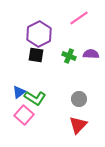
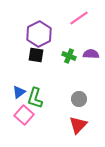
green L-shape: rotated 75 degrees clockwise
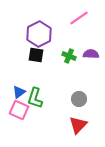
pink square: moved 5 px left, 5 px up; rotated 18 degrees counterclockwise
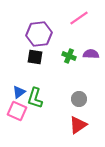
purple hexagon: rotated 20 degrees clockwise
black square: moved 1 px left, 2 px down
pink square: moved 2 px left, 1 px down
red triangle: rotated 12 degrees clockwise
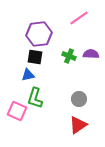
blue triangle: moved 9 px right, 17 px up; rotated 24 degrees clockwise
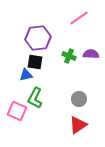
purple hexagon: moved 1 px left, 4 px down
black square: moved 5 px down
blue triangle: moved 2 px left
green L-shape: rotated 10 degrees clockwise
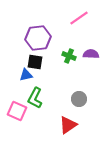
red triangle: moved 10 px left
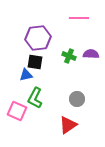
pink line: rotated 36 degrees clockwise
gray circle: moved 2 px left
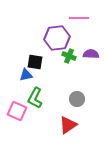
purple hexagon: moved 19 px right
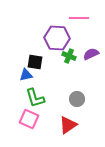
purple hexagon: rotated 10 degrees clockwise
purple semicircle: rotated 28 degrees counterclockwise
green L-shape: rotated 45 degrees counterclockwise
pink square: moved 12 px right, 8 px down
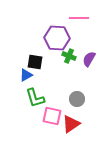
purple semicircle: moved 2 px left, 5 px down; rotated 35 degrees counterclockwise
blue triangle: rotated 16 degrees counterclockwise
pink square: moved 23 px right, 3 px up; rotated 12 degrees counterclockwise
red triangle: moved 3 px right, 1 px up
